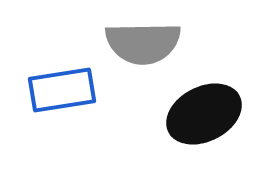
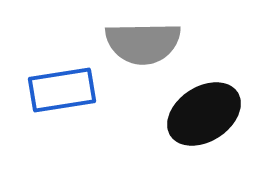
black ellipse: rotated 6 degrees counterclockwise
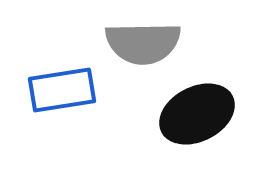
black ellipse: moved 7 px left; rotated 6 degrees clockwise
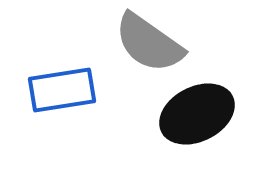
gray semicircle: moved 6 px right; rotated 36 degrees clockwise
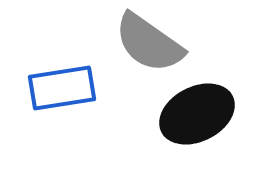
blue rectangle: moved 2 px up
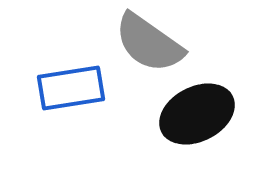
blue rectangle: moved 9 px right
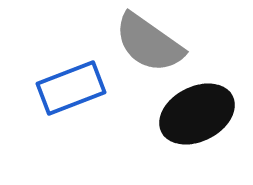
blue rectangle: rotated 12 degrees counterclockwise
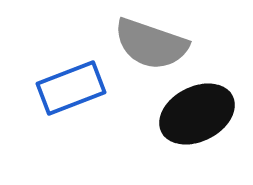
gray semicircle: moved 2 px right, 1 px down; rotated 16 degrees counterclockwise
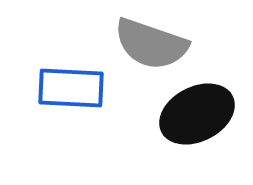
blue rectangle: rotated 24 degrees clockwise
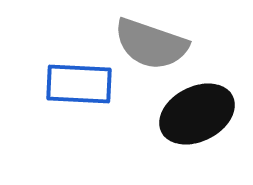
blue rectangle: moved 8 px right, 4 px up
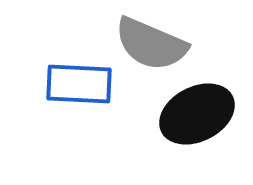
gray semicircle: rotated 4 degrees clockwise
